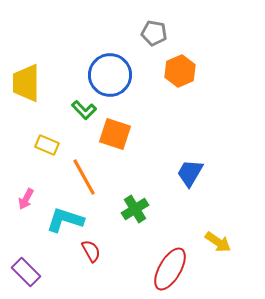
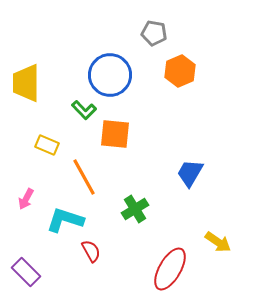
orange square: rotated 12 degrees counterclockwise
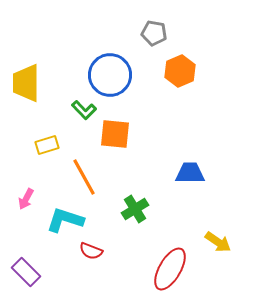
yellow rectangle: rotated 40 degrees counterclockwise
blue trapezoid: rotated 60 degrees clockwise
red semicircle: rotated 140 degrees clockwise
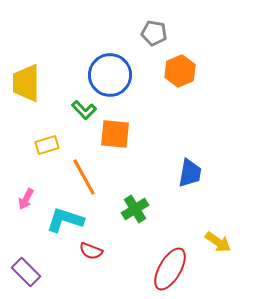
blue trapezoid: rotated 100 degrees clockwise
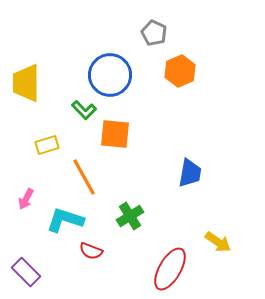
gray pentagon: rotated 15 degrees clockwise
green cross: moved 5 px left, 7 px down
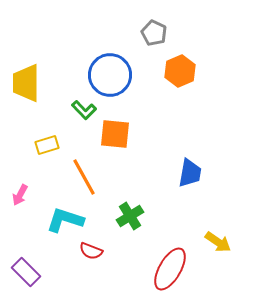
pink arrow: moved 6 px left, 4 px up
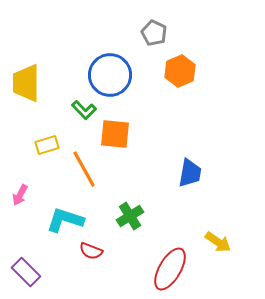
orange line: moved 8 px up
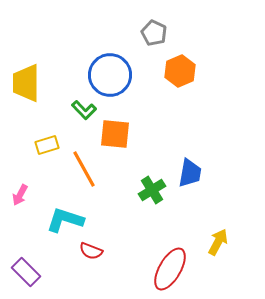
green cross: moved 22 px right, 26 px up
yellow arrow: rotated 96 degrees counterclockwise
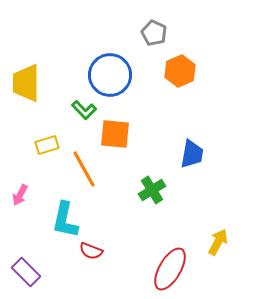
blue trapezoid: moved 2 px right, 19 px up
cyan L-shape: rotated 96 degrees counterclockwise
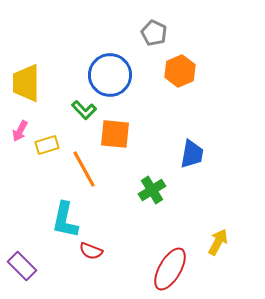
pink arrow: moved 64 px up
purple rectangle: moved 4 px left, 6 px up
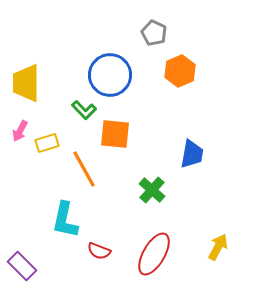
yellow rectangle: moved 2 px up
green cross: rotated 16 degrees counterclockwise
yellow arrow: moved 5 px down
red semicircle: moved 8 px right
red ellipse: moved 16 px left, 15 px up
